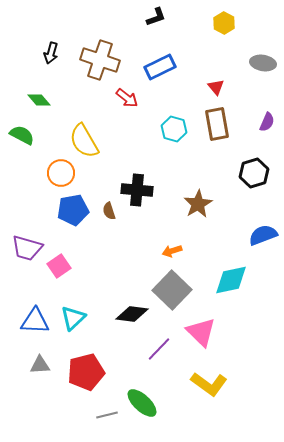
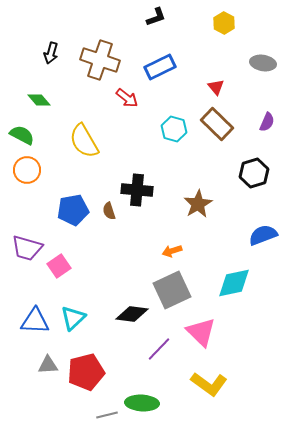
brown rectangle: rotated 36 degrees counterclockwise
orange circle: moved 34 px left, 3 px up
cyan diamond: moved 3 px right, 3 px down
gray square: rotated 21 degrees clockwise
gray triangle: moved 8 px right
green ellipse: rotated 40 degrees counterclockwise
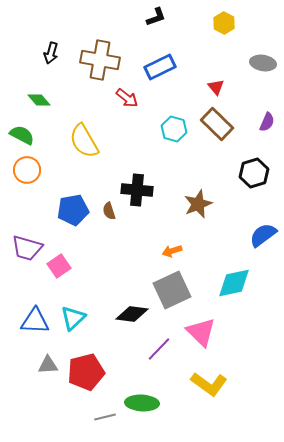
brown cross: rotated 9 degrees counterclockwise
brown star: rotated 8 degrees clockwise
blue semicircle: rotated 16 degrees counterclockwise
gray line: moved 2 px left, 2 px down
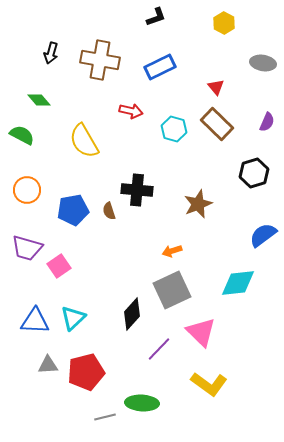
red arrow: moved 4 px right, 13 px down; rotated 25 degrees counterclockwise
orange circle: moved 20 px down
cyan diamond: moved 4 px right; rotated 6 degrees clockwise
black diamond: rotated 56 degrees counterclockwise
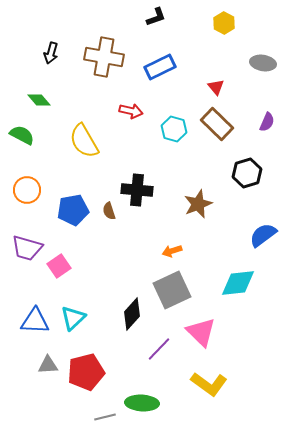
brown cross: moved 4 px right, 3 px up
black hexagon: moved 7 px left
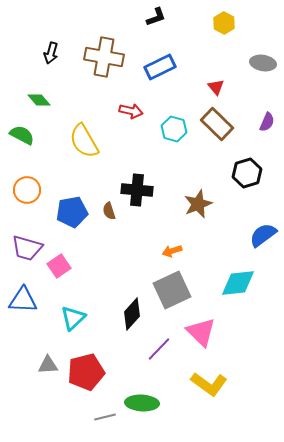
blue pentagon: moved 1 px left, 2 px down
blue triangle: moved 12 px left, 21 px up
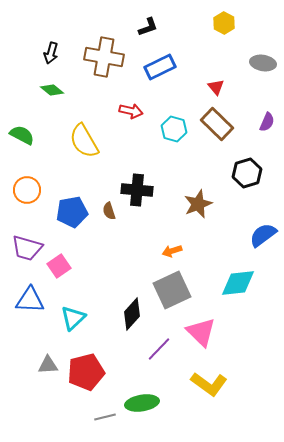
black L-shape: moved 8 px left, 10 px down
green diamond: moved 13 px right, 10 px up; rotated 10 degrees counterclockwise
blue triangle: moved 7 px right
green ellipse: rotated 12 degrees counterclockwise
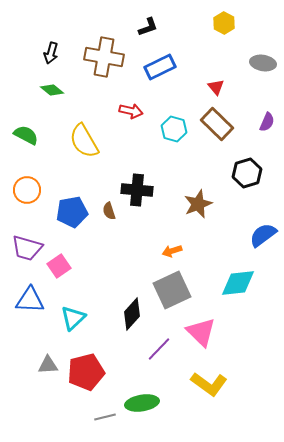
green semicircle: moved 4 px right
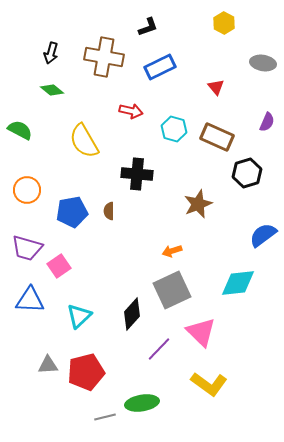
brown rectangle: moved 13 px down; rotated 20 degrees counterclockwise
green semicircle: moved 6 px left, 5 px up
black cross: moved 16 px up
brown semicircle: rotated 18 degrees clockwise
cyan triangle: moved 6 px right, 2 px up
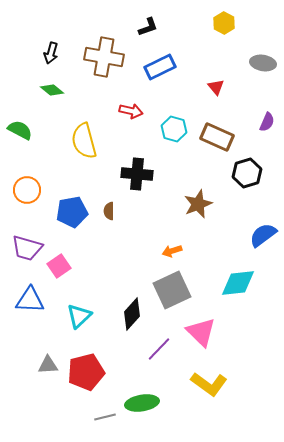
yellow semicircle: rotated 15 degrees clockwise
